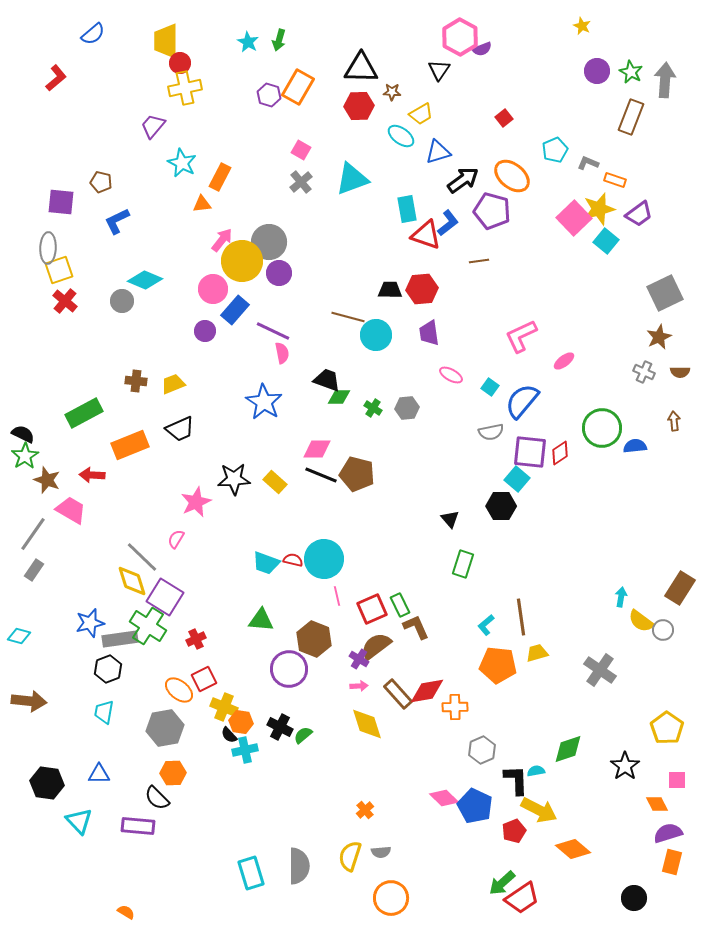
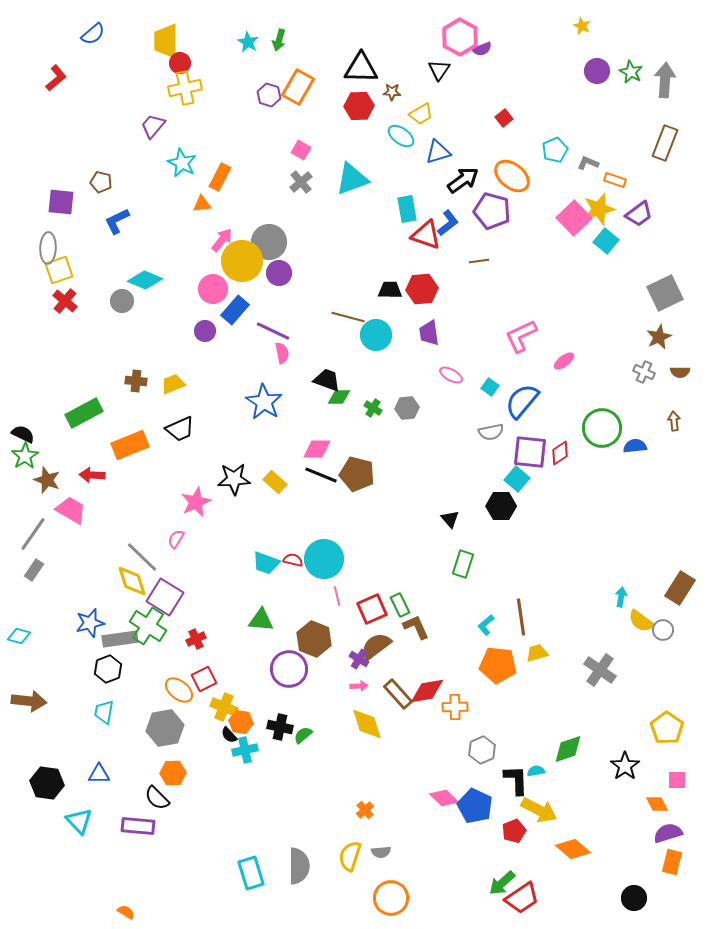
brown rectangle at (631, 117): moved 34 px right, 26 px down
black cross at (280, 727): rotated 15 degrees counterclockwise
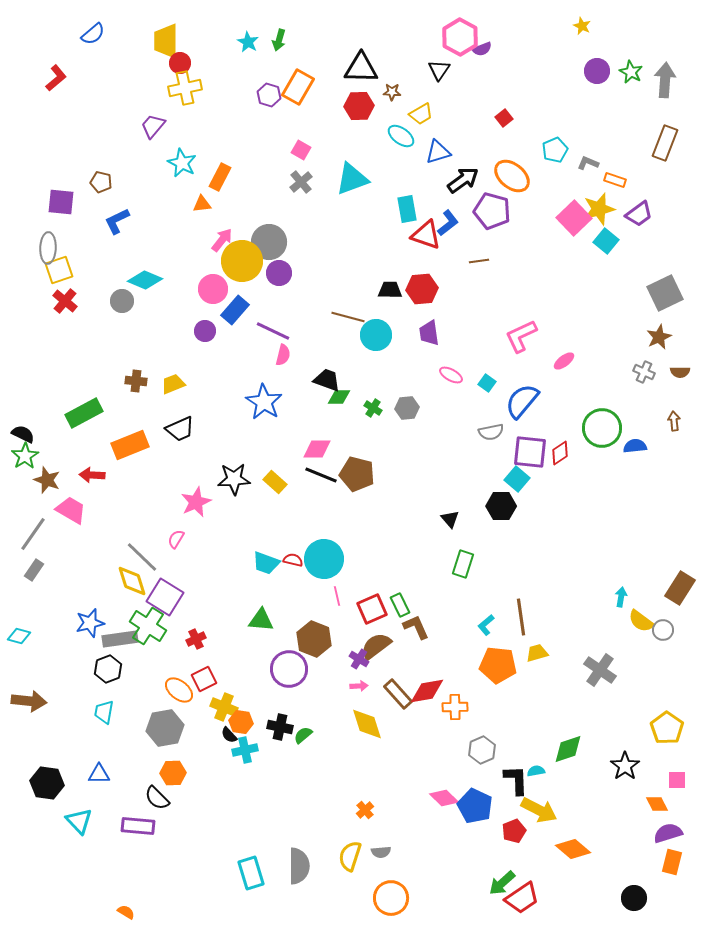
pink semicircle at (282, 353): moved 1 px right, 2 px down; rotated 25 degrees clockwise
cyan square at (490, 387): moved 3 px left, 4 px up
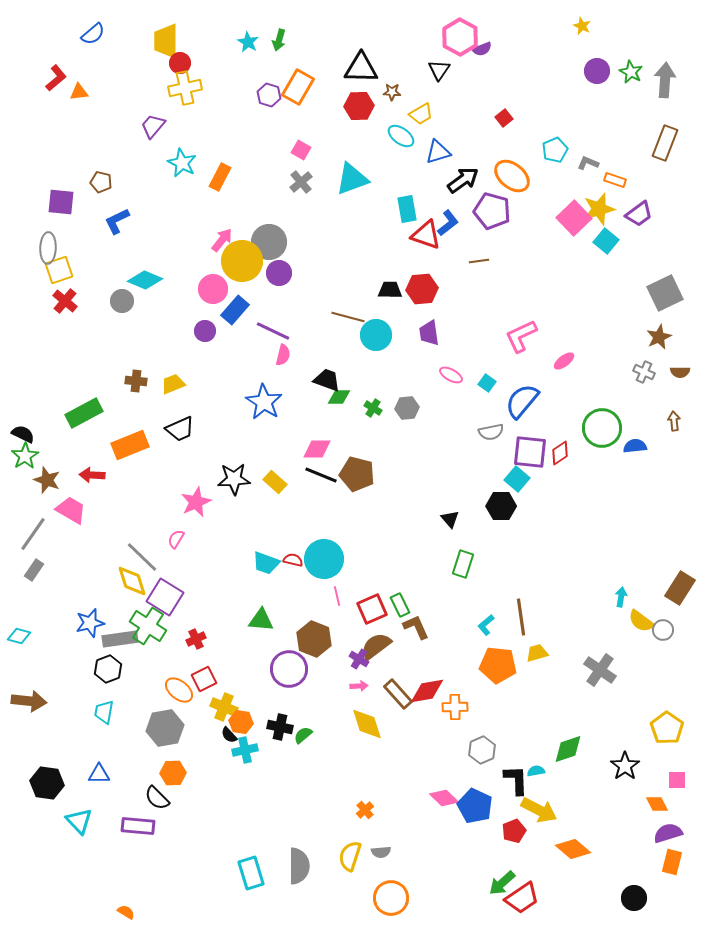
orange triangle at (202, 204): moved 123 px left, 112 px up
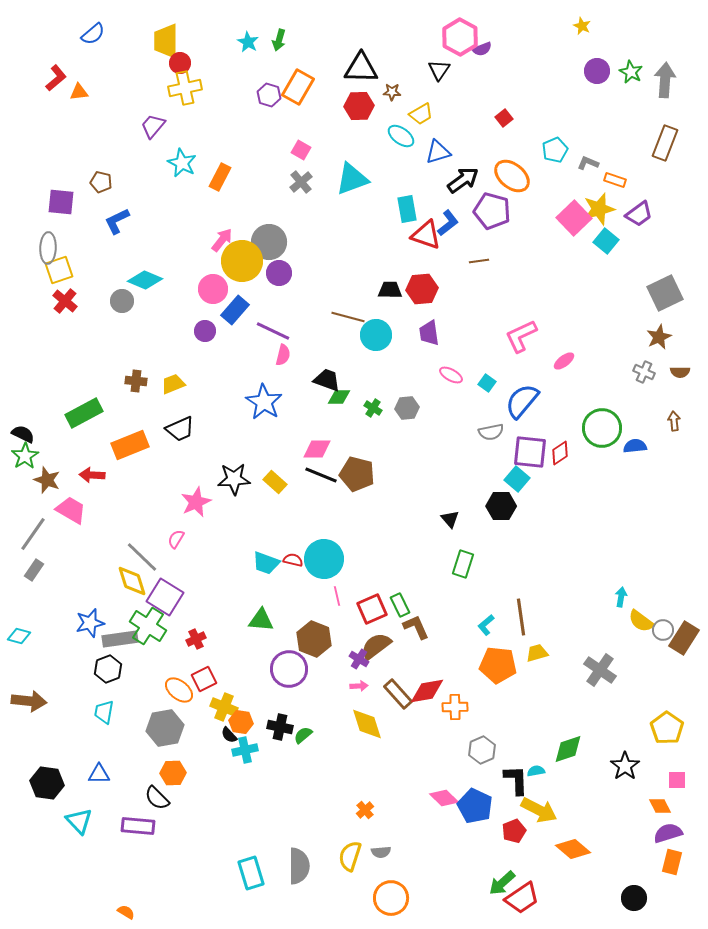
brown rectangle at (680, 588): moved 4 px right, 50 px down
orange diamond at (657, 804): moved 3 px right, 2 px down
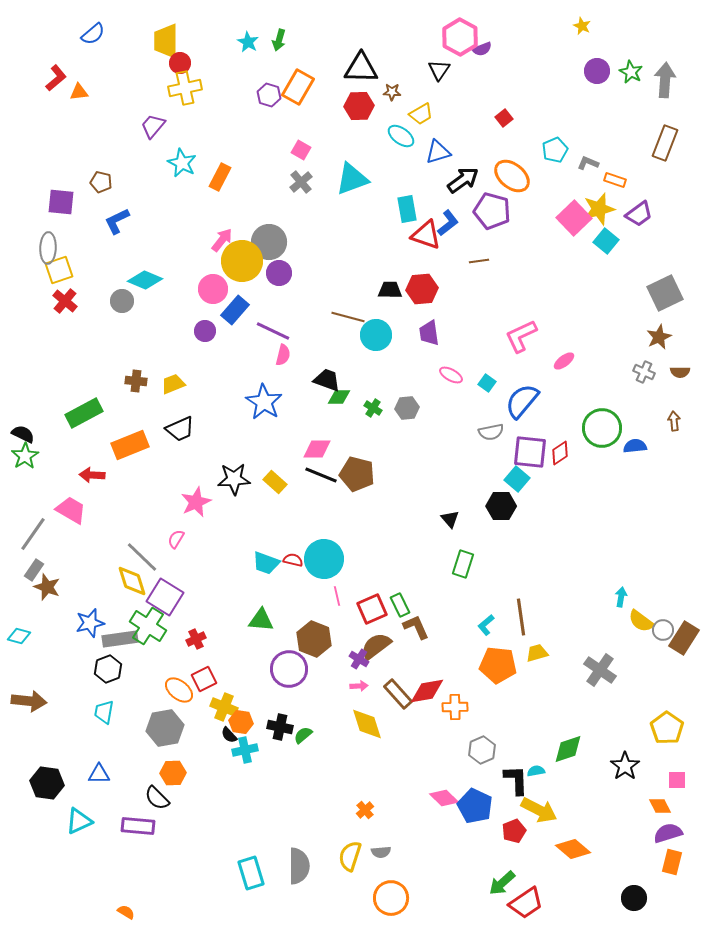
brown star at (47, 480): moved 107 px down
cyan triangle at (79, 821): rotated 48 degrees clockwise
red trapezoid at (522, 898): moved 4 px right, 5 px down
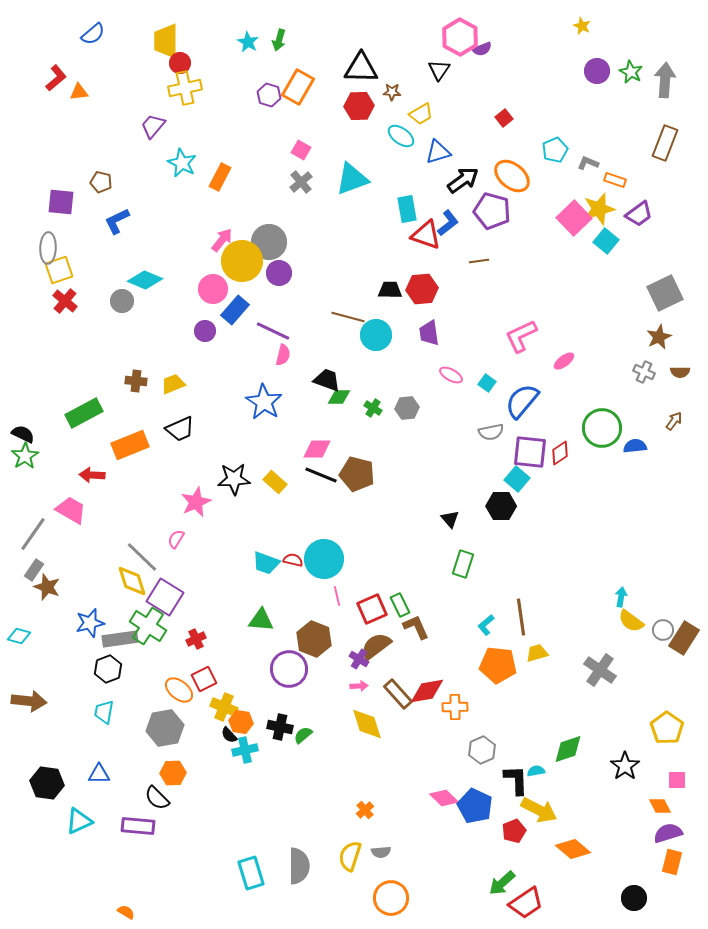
brown arrow at (674, 421): rotated 42 degrees clockwise
yellow semicircle at (641, 621): moved 10 px left
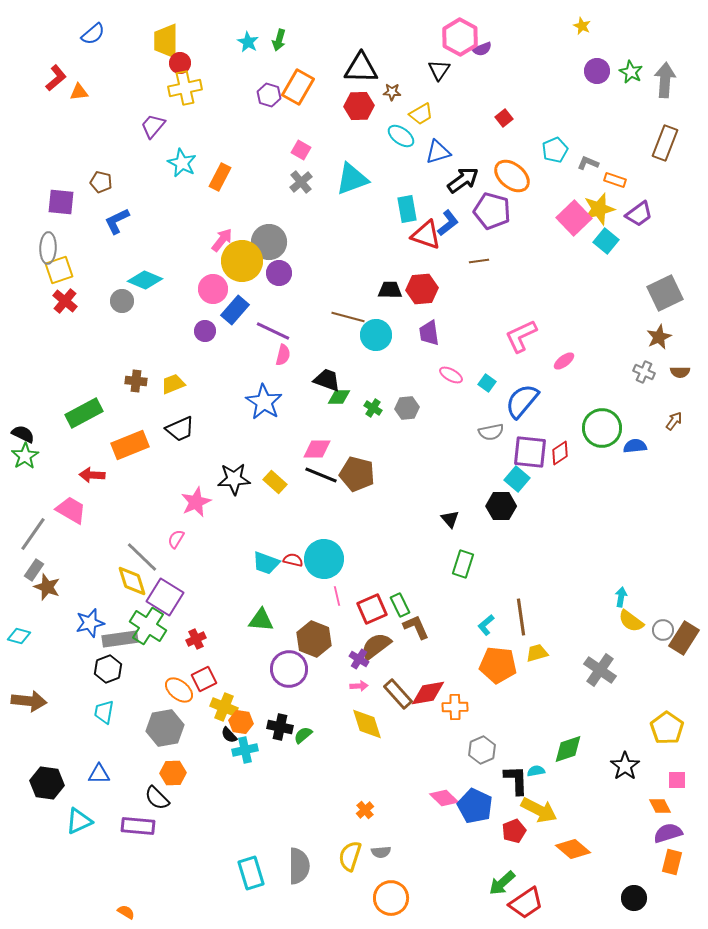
red diamond at (427, 691): moved 1 px right, 2 px down
